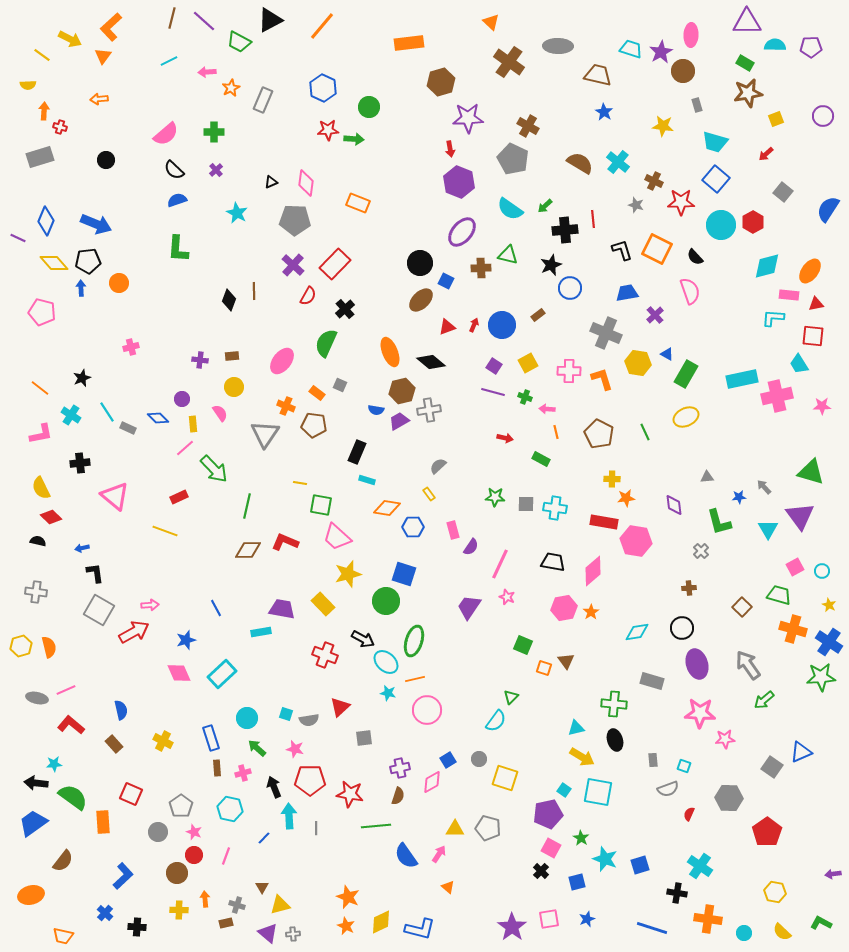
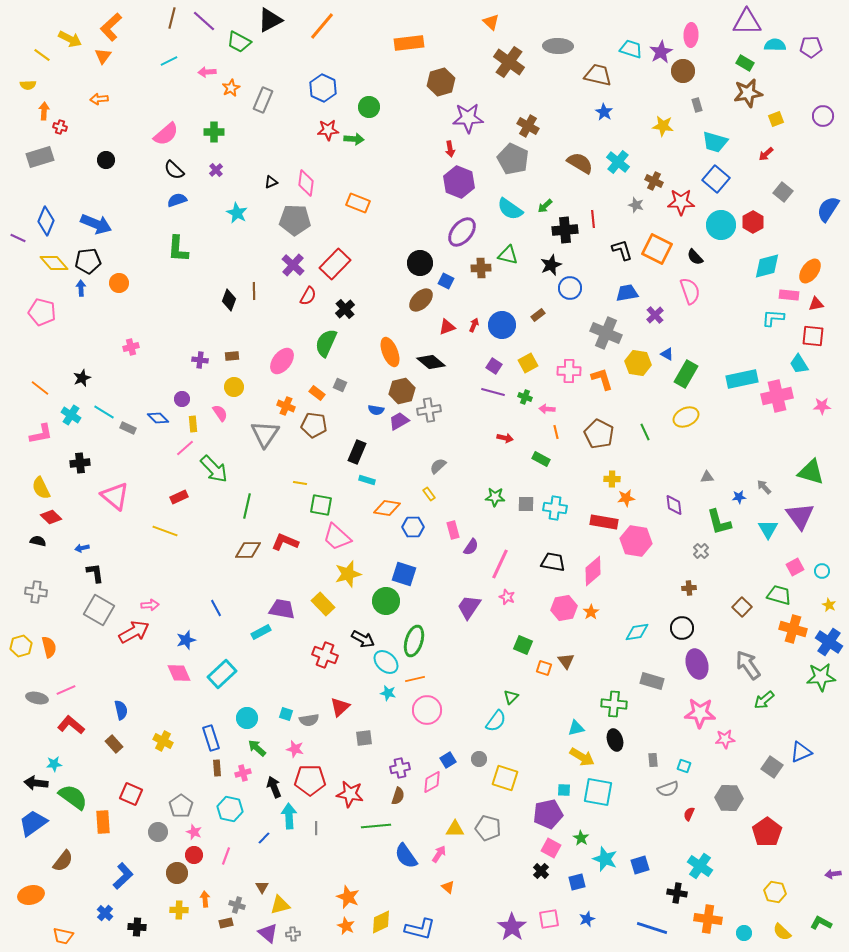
cyan line at (107, 412): moved 3 px left; rotated 25 degrees counterclockwise
cyan rectangle at (261, 632): rotated 18 degrees counterclockwise
cyan square at (564, 790): rotated 32 degrees counterclockwise
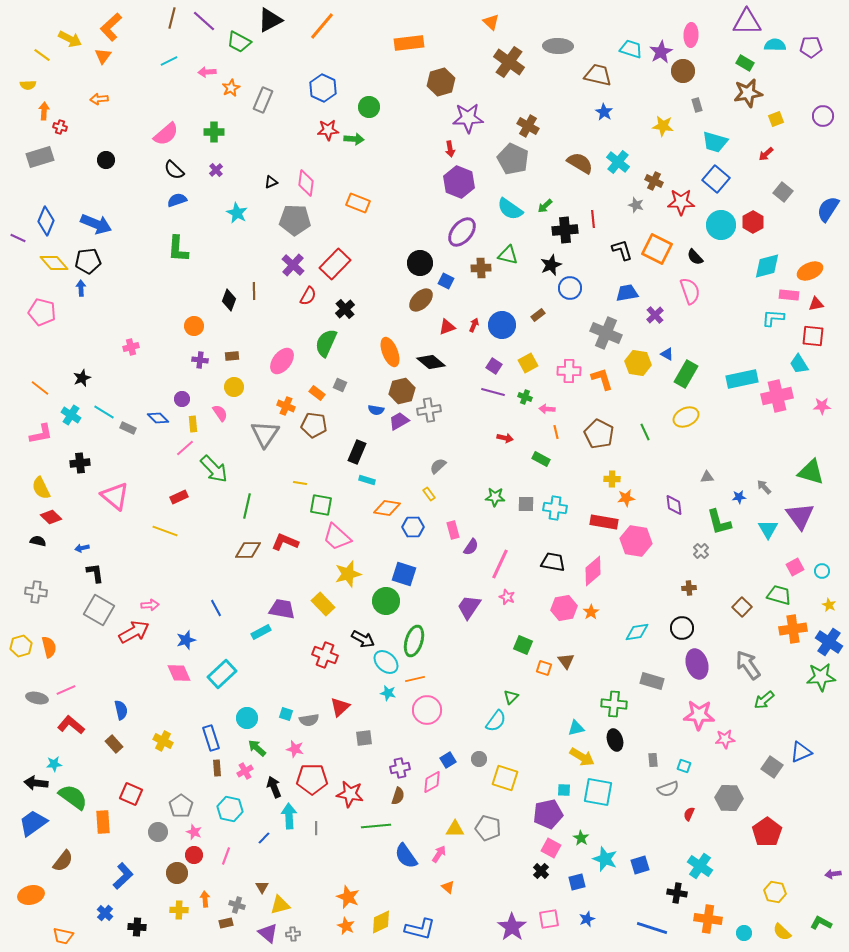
orange ellipse at (810, 271): rotated 30 degrees clockwise
orange circle at (119, 283): moved 75 px right, 43 px down
orange cross at (793, 629): rotated 24 degrees counterclockwise
pink star at (700, 713): moved 1 px left, 2 px down
pink cross at (243, 773): moved 2 px right, 2 px up; rotated 14 degrees counterclockwise
red pentagon at (310, 780): moved 2 px right, 1 px up
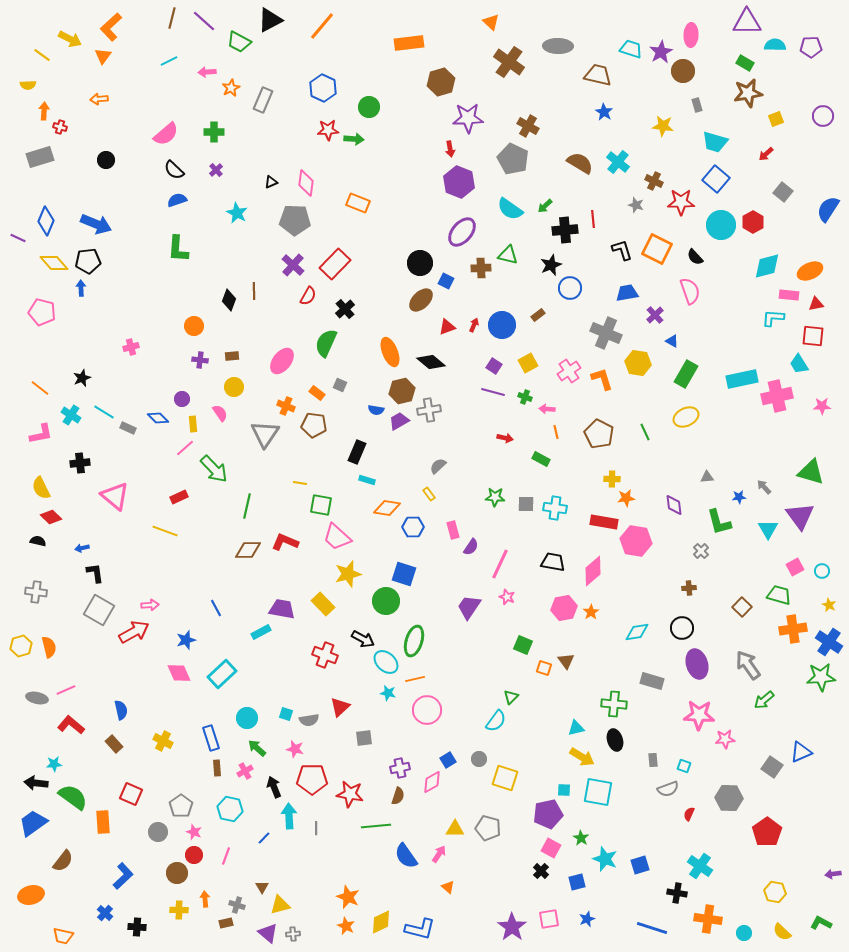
blue triangle at (667, 354): moved 5 px right, 13 px up
pink cross at (569, 371): rotated 35 degrees counterclockwise
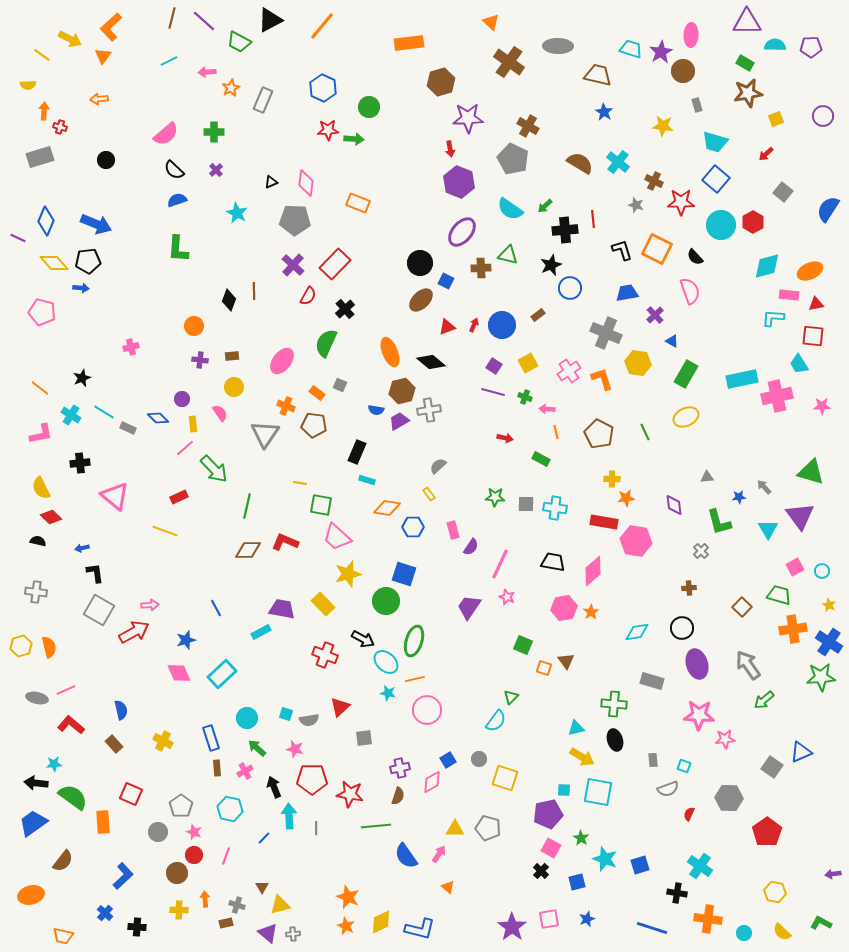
blue arrow at (81, 288): rotated 98 degrees clockwise
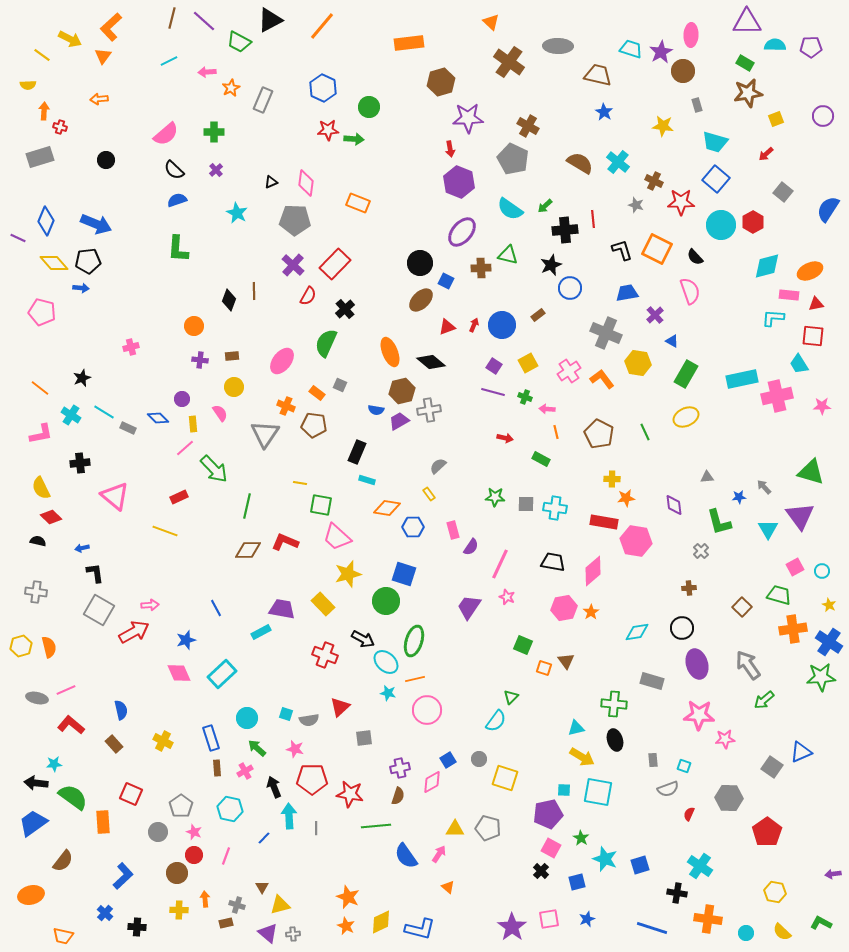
orange L-shape at (602, 379): rotated 20 degrees counterclockwise
cyan circle at (744, 933): moved 2 px right
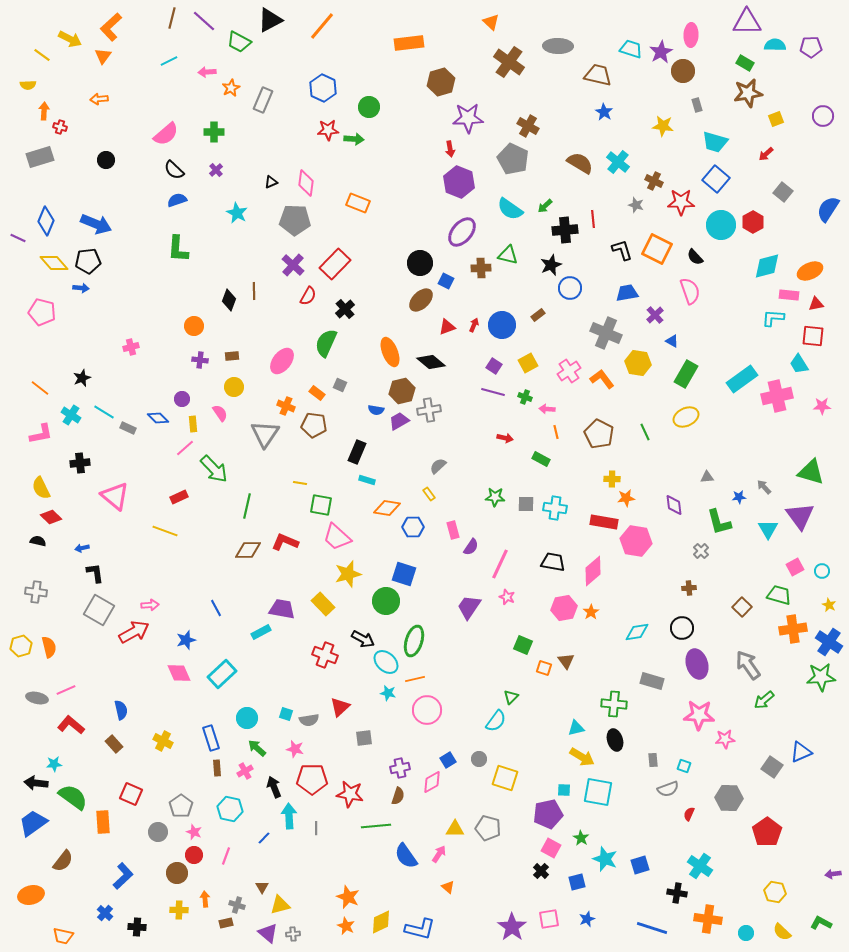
cyan rectangle at (742, 379): rotated 24 degrees counterclockwise
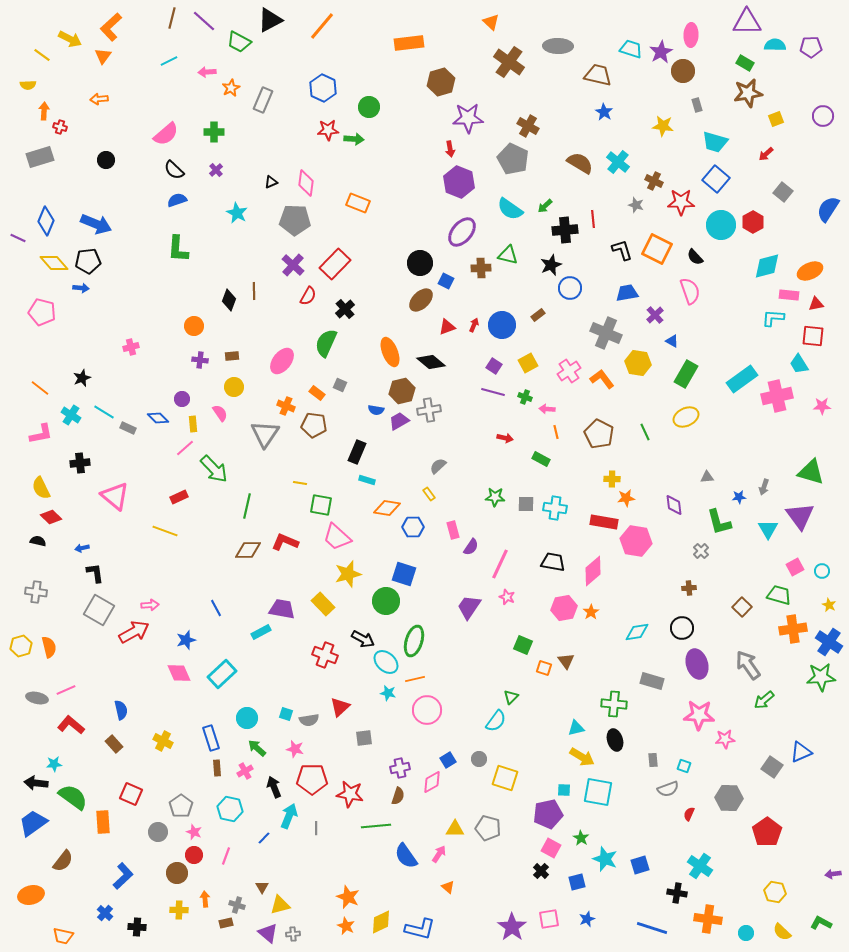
gray arrow at (764, 487): rotated 119 degrees counterclockwise
cyan arrow at (289, 816): rotated 25 degrees clockwise
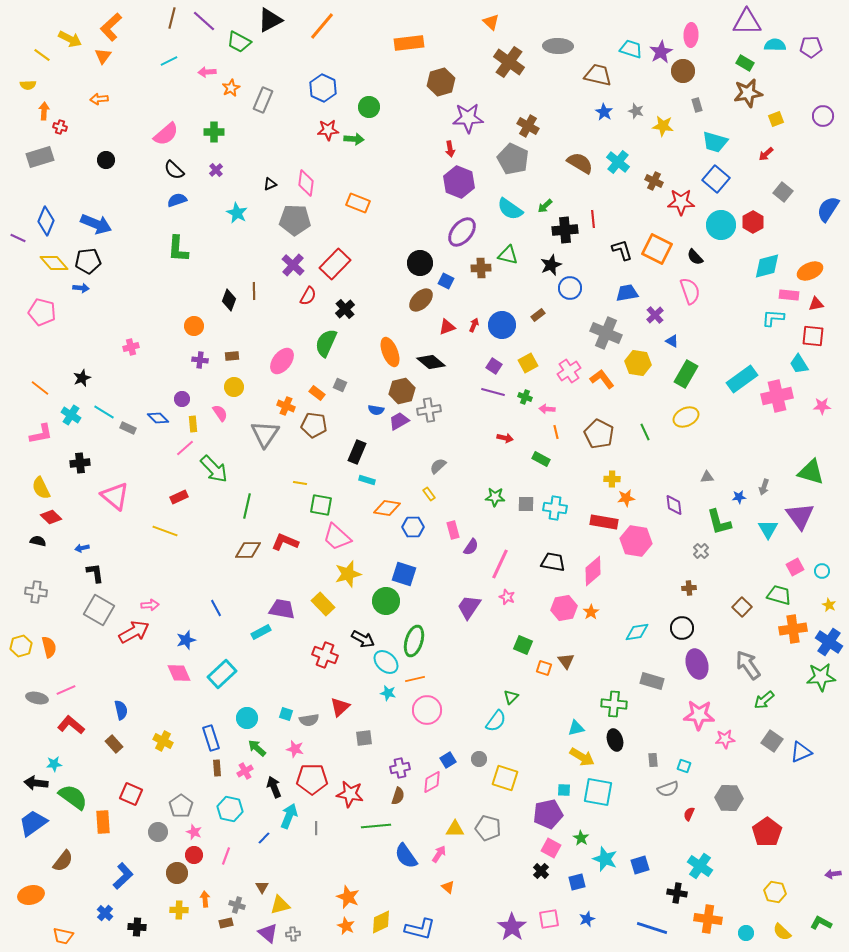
black triangle at (271, 182): moved 1 px left, 2 px down
gray star at (636, 205): moved 94 px up
gray square at (772, 767): moved 26 px up
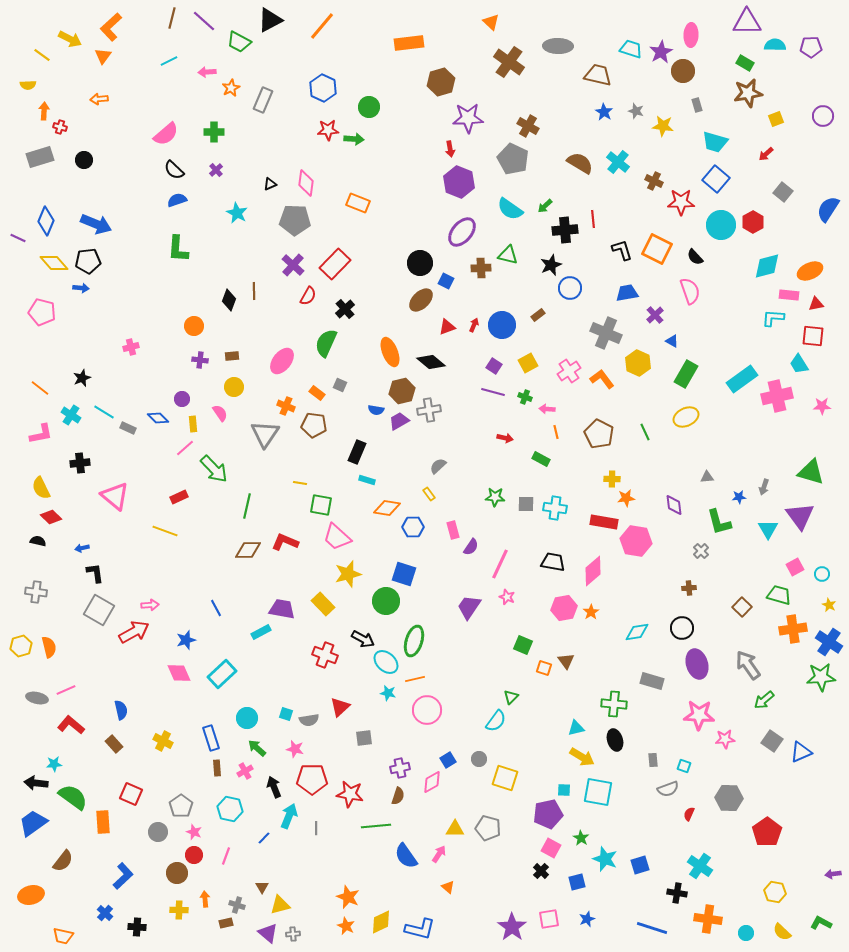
black circle at (106, 160): moved 22 px left
yellow hexagon at (638, 363): rotated 15 degrees clockwise
cyan circle at (822, 571): moved 3 px down
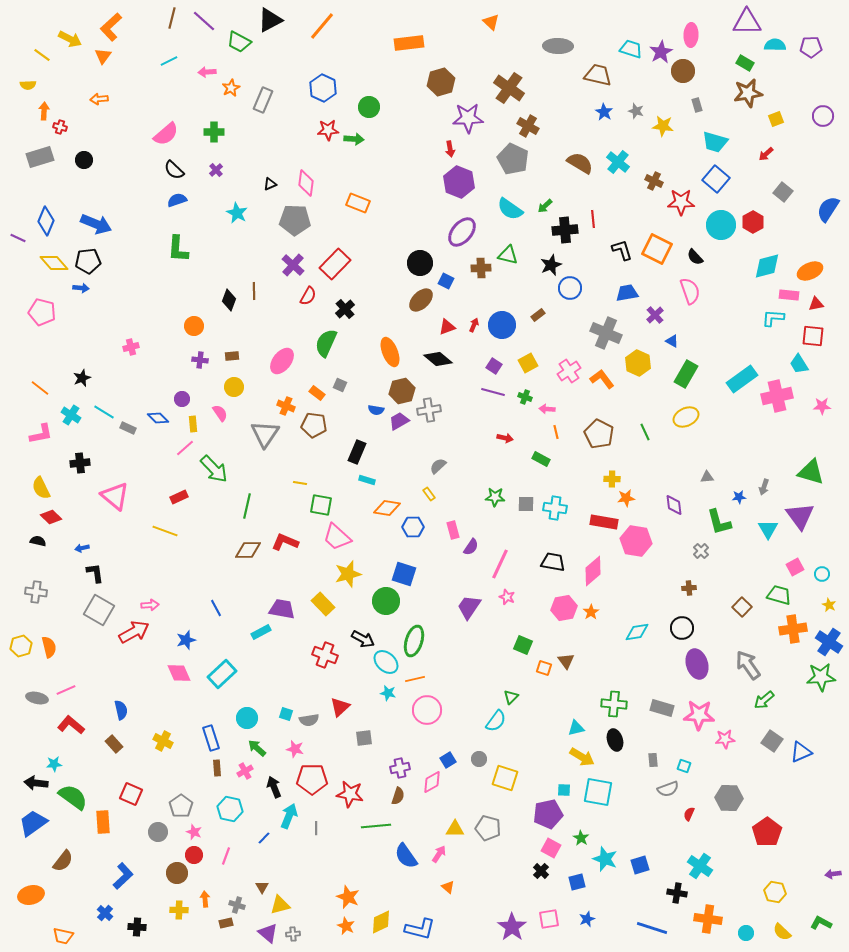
brown cross at (509, 62): moved 26 px down
black diamond at (431, 362): moved 7 px right, 3 px up
gray rectangle at (652, 681): moved 10 px right, 27 px down
